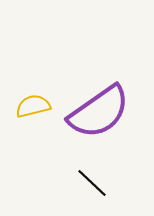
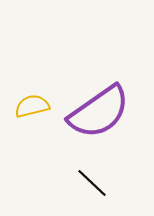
yellow semicircle: moved 1 px left
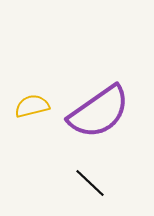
black line: moved 2 px left
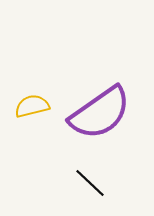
purple semicircle: moved 1 px right, 1 px down
